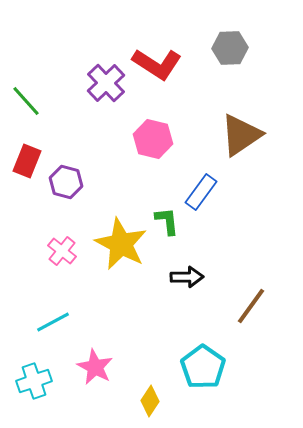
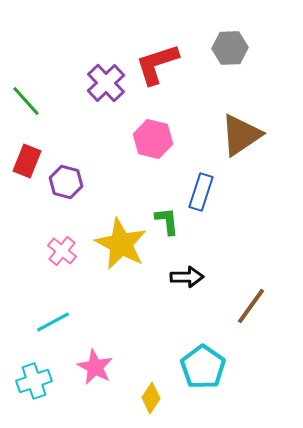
red L-shape: rotated 129 degrees clockwise
blue rectangle: rotated 18 degrees counterclockwise
yellow diamond: moved 1 px right, 3 px up
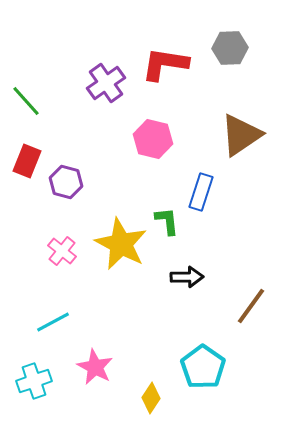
red L-shape: moved 8 px right; rotated 27 degrees clockwise
purple cross: rotated 9 degrees clockwise
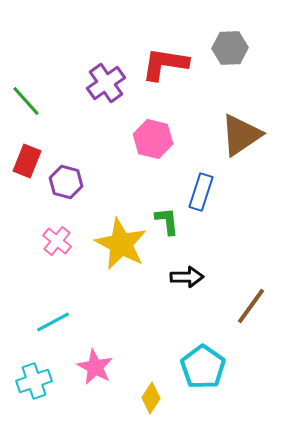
pink cross: moved 5 px left, 10 px up
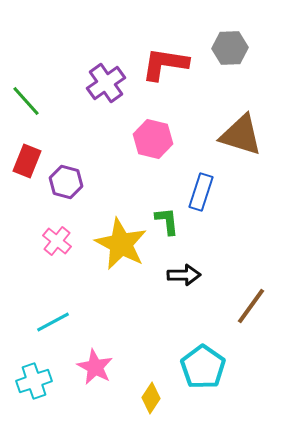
brown triangle: rotated 51 degrees clockwise
black arrow: moved 3 px left, 2 px up
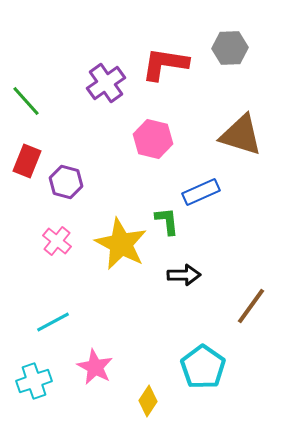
blue rectangle: rotated 48 degrees clockwise
yellow diamond: moved 3 px left, 3 px down
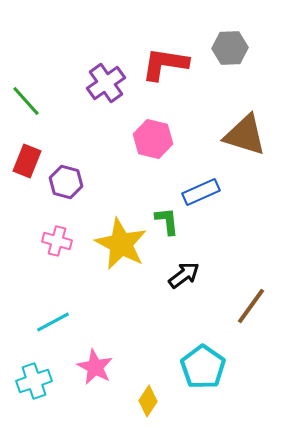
brown triangle: moved 4 px right
pink cross: rotated 24 degrees counterclockwise
black arrow: rotated 36 degrees counterclockwise
